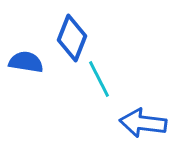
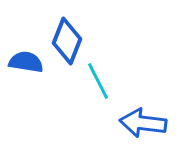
blue diamond: moved 5 px left, 3 px down
cyan line: moved 1 px left, 2 px down
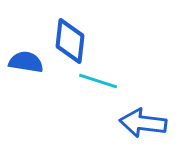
blue diamond: moved 3 px right; rotated 15 degrees counterclockwise
cyan line: rotated 45 degrees counterclockwise
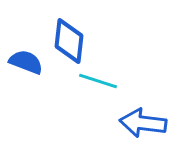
blue diamond: moved 1 px left
blue semicircle: rotated 12 degrees clockwise
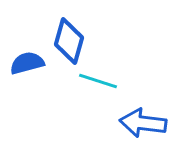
blue diamond: rotated 9 degrees clockwise
blue semicircle: moved 1 px right, 1 px down; rotated 36 degrees counterclockwise
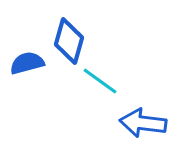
cyan line: moved 2 px right; rotated 18 degrees clockwise
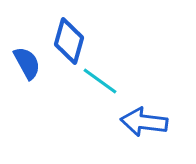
blue semicircle: rotated 76 degrees clockwise
blue arrow: moved 1 px right, 1 px up
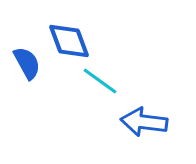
blue diamond: rotated 36 degrees counterclockwise
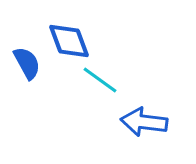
cyan line: moved 1 px up
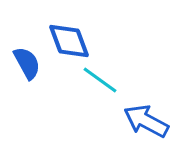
blue arrow: moved 2 px right, 1 px up; rotated 21 degrees clockwise
